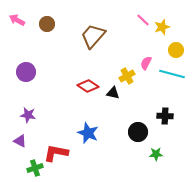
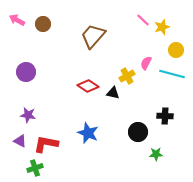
brown circle: moved 4 px left
red L-shape: moved 10 px left, 9 px up
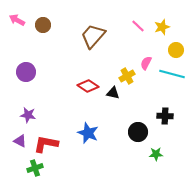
pink line: moved 5 px left, 6 px down
brown circle: moved 1 px down
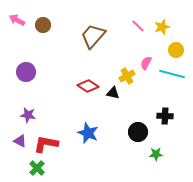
green cross: moved 2 px right; rotated 28 degrees counterclockwise
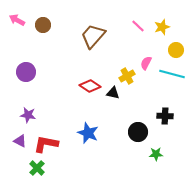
red diamond: moved 2 px right
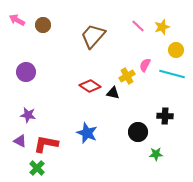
pink semicircle: moved 1 px left, 2 px down
blue star: moved 1 px left
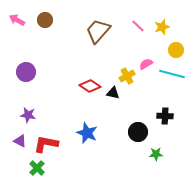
brown circle: moved 2 px right, 5 px up
brown trapezoid: moved 5 px right, 5 px up
pink semicircle: moved 1 px right, 1 px up; rotated 32 degrees clockwise
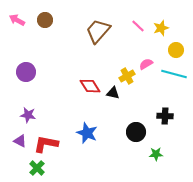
yellow star: moved 1 px left, 1 px down
cyan line: moved 2 px right
red diamond: rotated 25 degrees clockwise
black circle: moved 2 px left
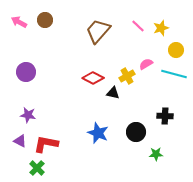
pink arrow: moved 2 px right, 2 px down
red diamond: moved 3 px right, 8 px up; rotated 30 degrees counterclockwise
blue star: moved 11 px right
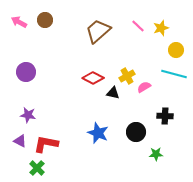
brown trapezoid: rotated 8 degrees clockwise
pink semicircle: moved 2 px left, 23 px down
